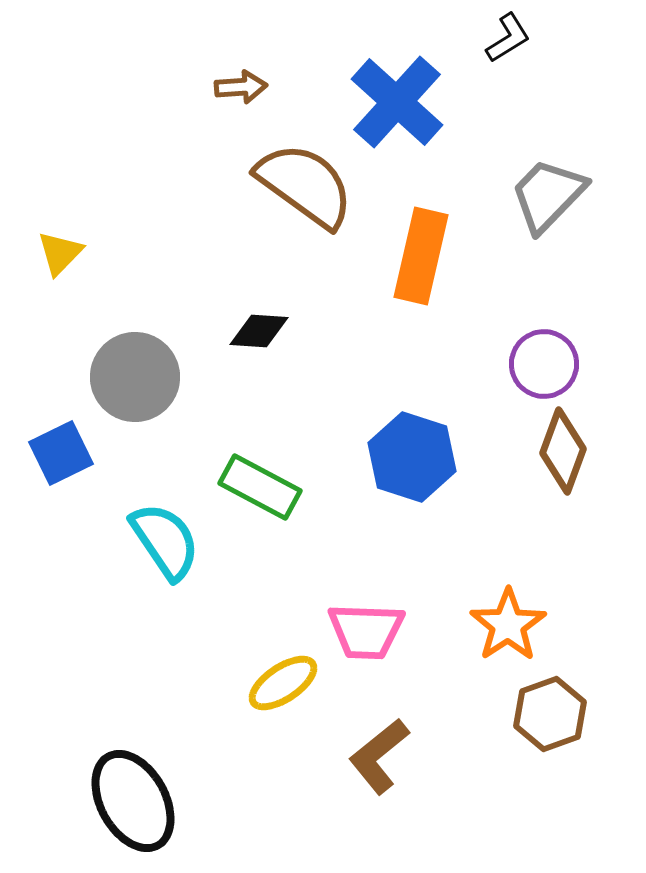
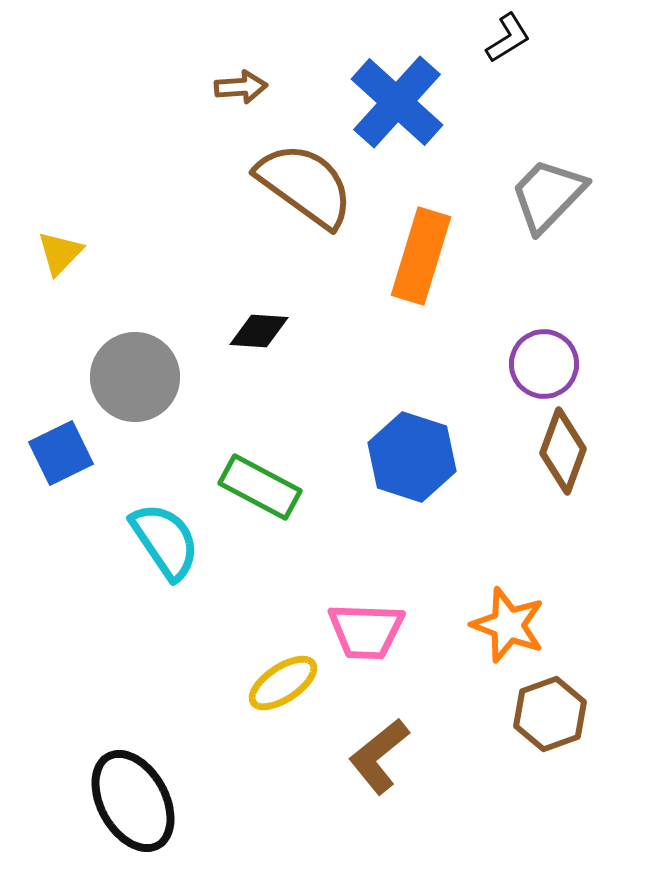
orange rectangle: rotated 4 degrees clockwise
orange star: rotated 18 degrees counterclockwise
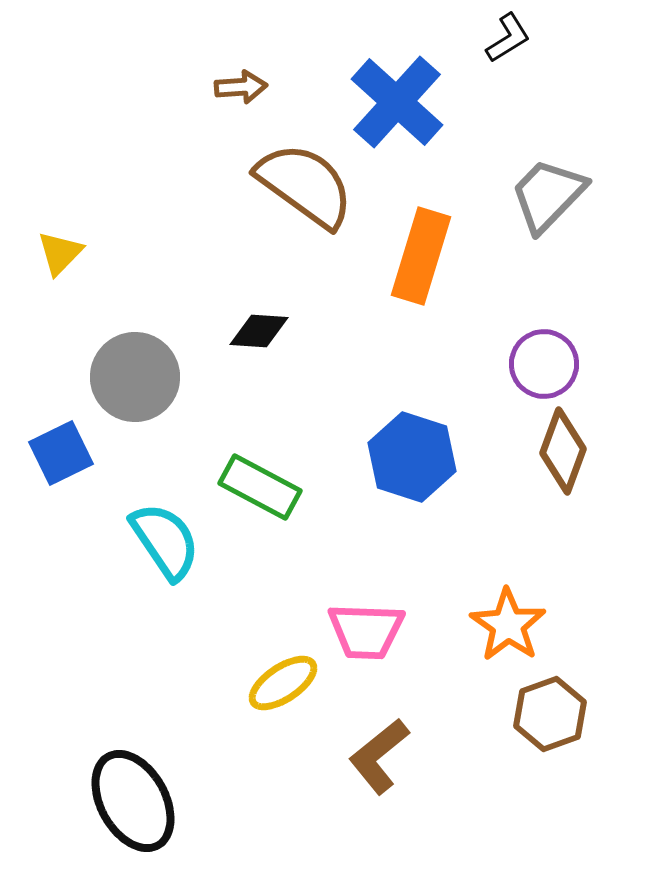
orange star: rotated 14 degrees clockwise
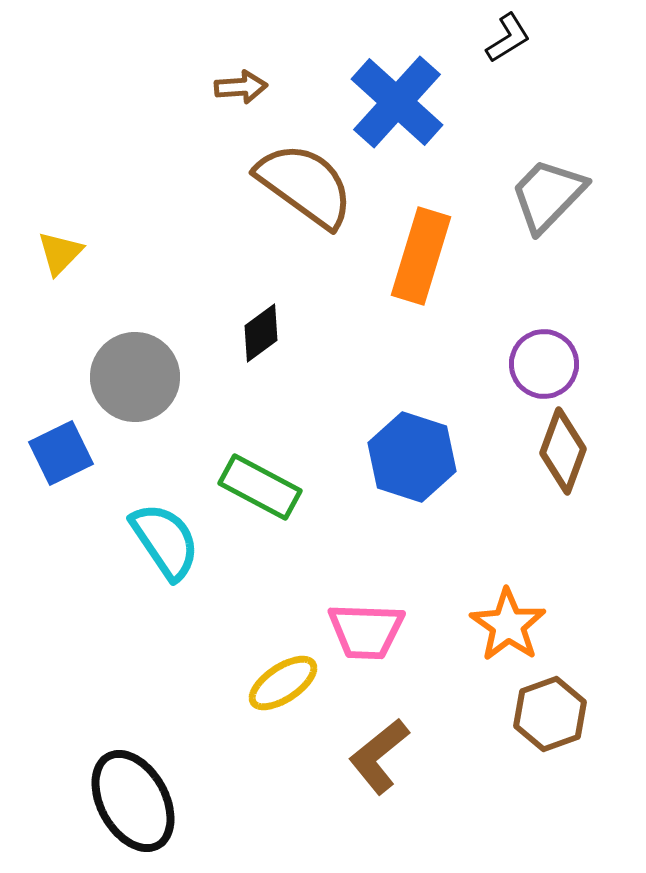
black diamond: moved 2 px right, 2 px down; rotated 40 degrees counterclockwise
